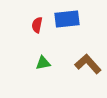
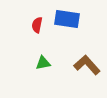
blue rectangle: rotated 15 degrees clockwise
brown L-shape: moved 1 px left, 1 px down
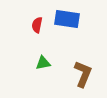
brown L-shape: moved 4 px left, 9 px down; rotated 64 degrees clockwise
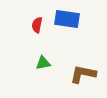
brown L-shape: rotated 100 degrees counterclockwise
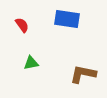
red semicircle: moved 15 px left; rotated 133 degrees clockwise
green triangle: moved 12 px left
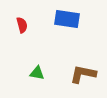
red semicircle: rotated 21 degrees clockwise
green triangle: moved 6 px right, 10 px down; rotated 21 degrees clockwise
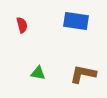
blue rectangle: moved 9 px right, 2 px down
green triangle: moved 1 px right
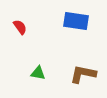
red semicircle: moved 2 px left, 2 px down; rotated 21 degrees counterclockwise
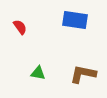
blue rectangle: moved 1 px left, 1 px up
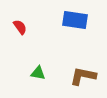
brown L-shape: moved 2 px down
